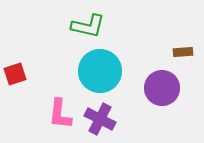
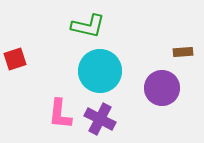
red square: moved 15 px up
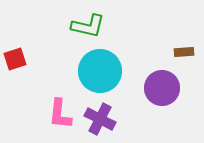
brown rectangle: moved 1 px right
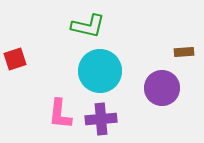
purple cross: moved 1 px right; rotated 32 degrees counterclockwise
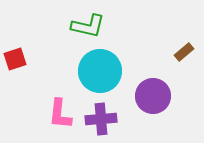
brown rectangle: rotated 36 degrees counterclockwise
purple circle: moved 9 px left, 8 px down
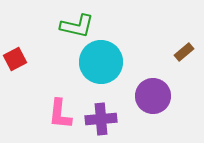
green L-shape: moved 11 px left
red square: rotated 10 degrees counterclockwise
cyan circle: moved 1 px right, 9 px up
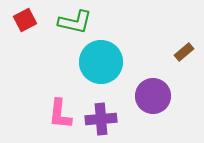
green L-shape: moved 2 px left, 4 px up
red square: moved 10 px right, 39 px up
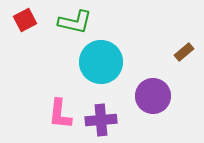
purple cross: moved 1 px down
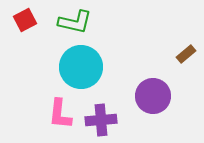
brown rectangle: moved 2 px right, 2 px down
cyan circle: moved 20 px left, 5 px down
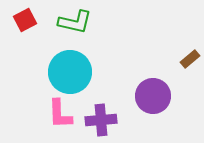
brown rectangle: moved 4 px right, 5 px down
cyan circle: moved 11 px left, 5 px down
pink L-shape: rotated 8 degrees counterclockwise
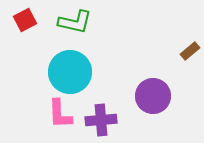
brown rectangle: moved 8 px up
